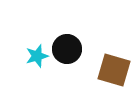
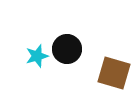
brown square: moved 3 px down
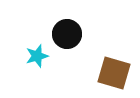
black circle: moved 15 px up
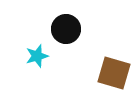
black circle: moved 1 px left, 5 px up
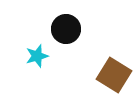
brown square: moved 2 px down; rotated 16 degrees clockwise
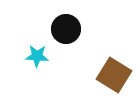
cyan star: rotated 20 degrees clockwise
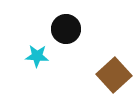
brown square: rotated 16 degrees clockwise
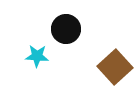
brown square: moved 1 px right, 8 px up
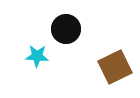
brown square: rotated 16 degrees clockwise
